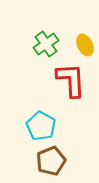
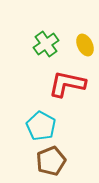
red L-shape: moved 4 px left, 4 px down; rotated 75 degrees counterclockwise
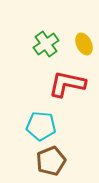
yellow ellipse: moved 1 px left, 1 px up
cyan pentagon: rotated 24 degrees counterclockwise
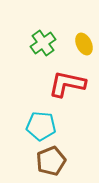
green cross: moved 3 px left, 1 px up
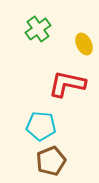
green cross: moved 5 px left, 14 px up
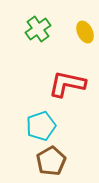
yellow ellipse: moved 1 px right, 12 px up
cyan pentagon: rotated 24 degrees counterclockwise
brown pentagon: rotated 8 degrees counterclockwise
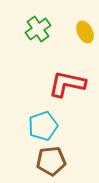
cyan pentagon: moved 2 px right
brown pentagon: rotated 24 degrees clockwise
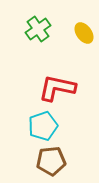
yellow ellipse: moved 1 px left, 1 px down; rotated 10 degrees counterclockwise
red L-shape: moved 10 px left, 4 px down
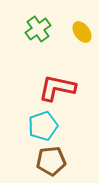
yellow ellipse: moved 2 px left, 1 px up
